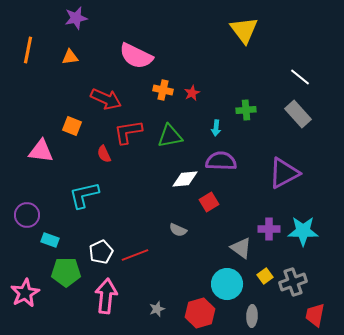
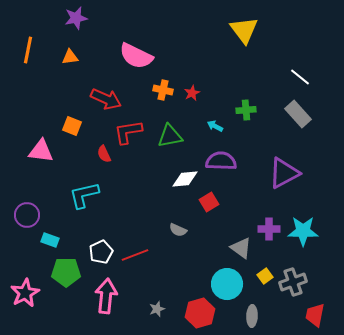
cyan arrow: moved 1 px left, 2 px up; rotated 112 degrees clockwise
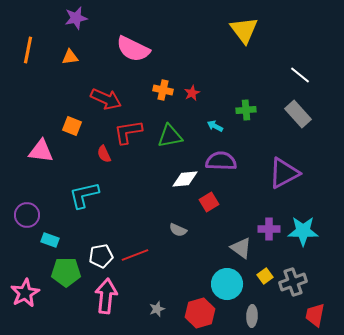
pink semicircle: moved 3 px left, 7 px up
white line: moved 2 px up
white pentagon: moved 4 px down; rotated 15 degrees clockwise
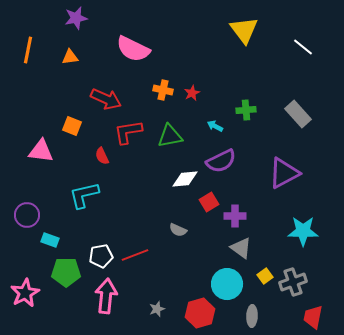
white line: moved 3 px right, 28 px up
red semicircle: moved 2 px left, 2 px down
purple semicircle: rotated 152 degrees clockwise
purple cross: moved 34 px left, 13 px up
red trapezoid: moved 2 px left, 2 px down
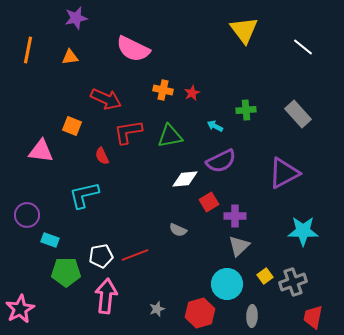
gray triangle: moved 2 px left, 2 px up; rotated 40 degrees clockwise
pink star: moved 5 px left, 16 px down
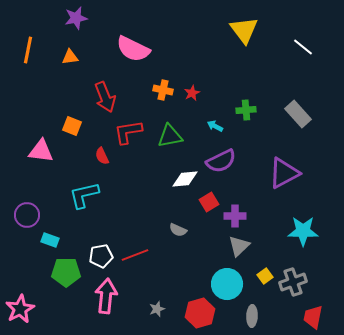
red arrow: moved 1 px left, 2 px up; rotated 44 degrees clockwise
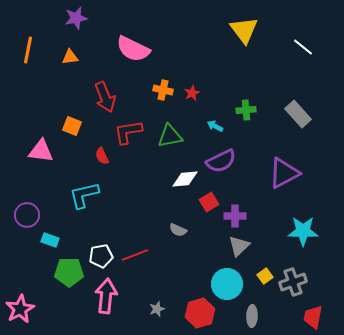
green pentagon: moved 3 px right
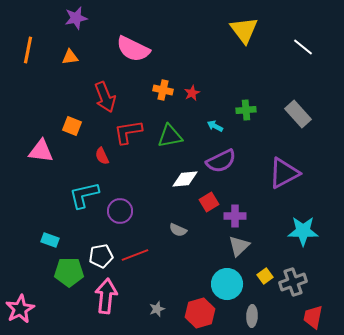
purple circle: moved 93 px right, 4 px up
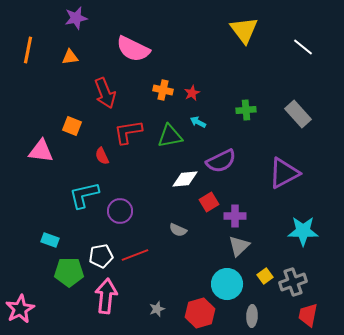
red arrow: moved 4 px up
cyan arrow: moved 17 px left, 4 px up
red trapezoid: moved 5 px left, 2 px up
